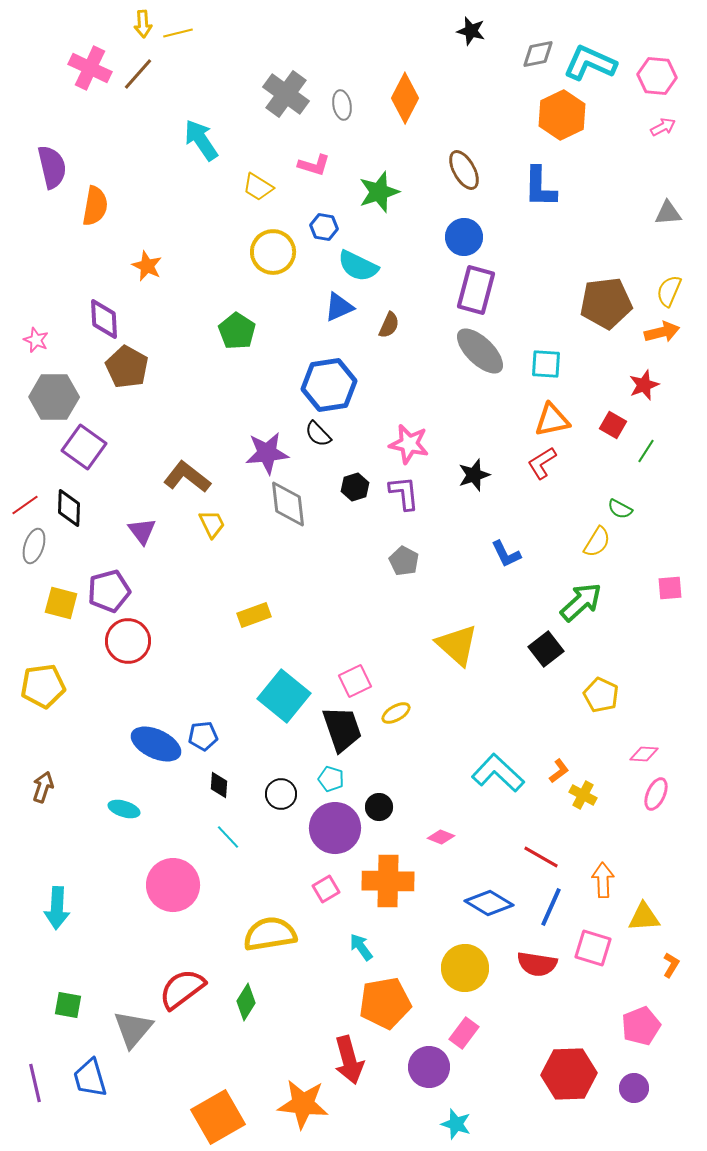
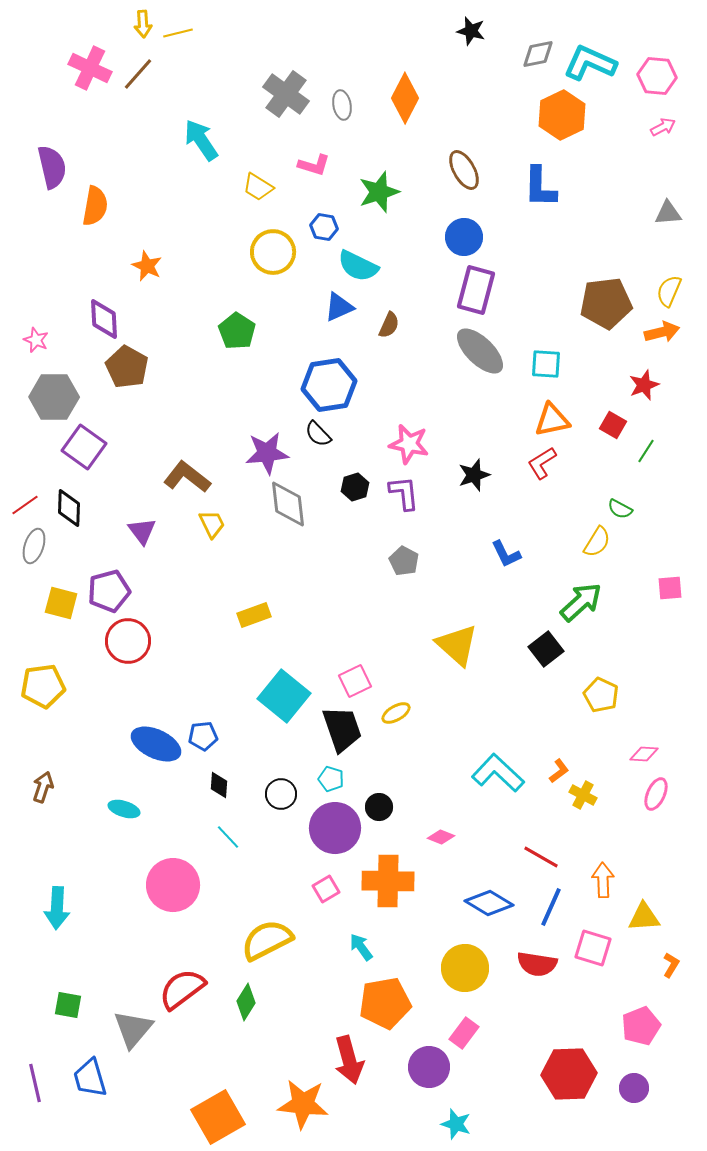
yellow semicircle at (270, 934): moved 3 px left, 6 px down; rotated 18 degrees counterclockwise
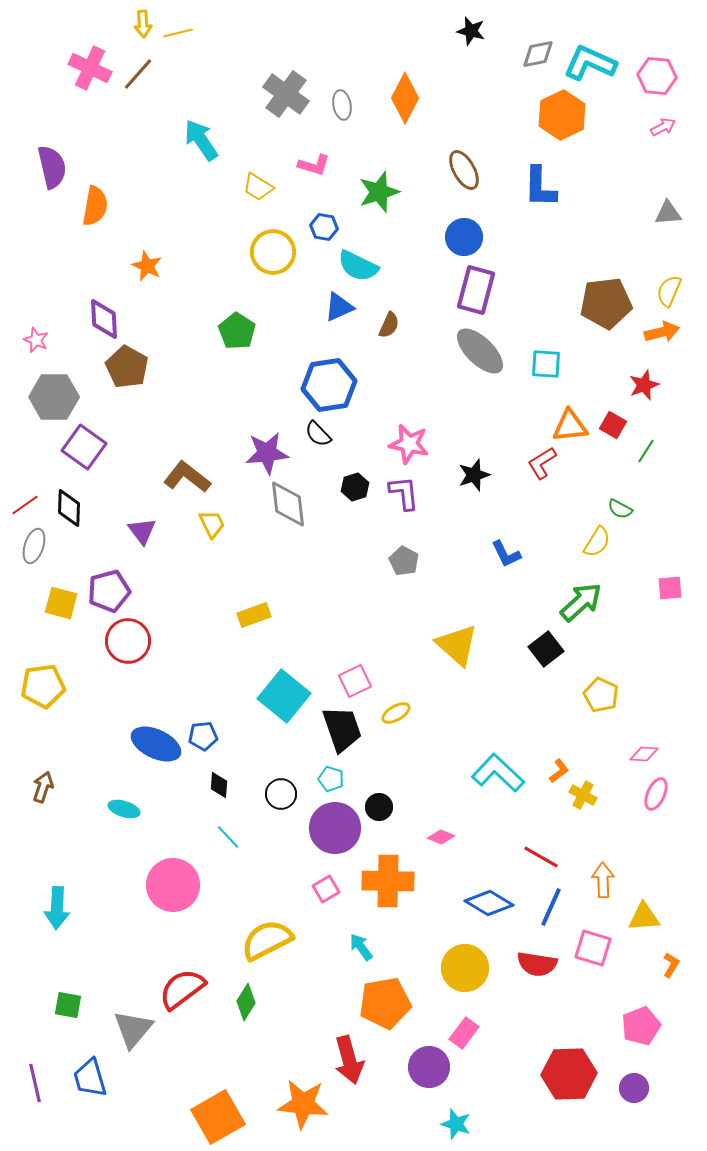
orange triangle at (552, 420): moved 18 px right, 6 px down; rotated 6 degrees clockwise
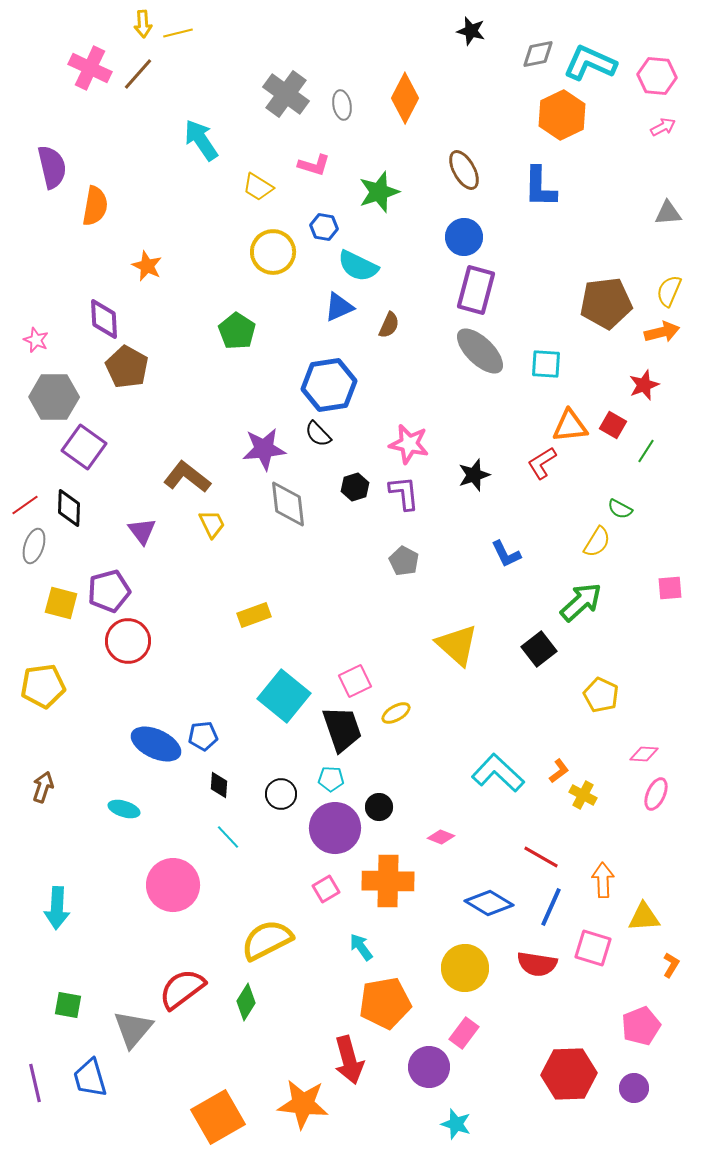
purple star at (267, 453): moved 3 px left, 4 px up
black square at (546, 649): moved 7 px left
cyan pentagon at (331, 779): rotated 15 degrees counterclockwise
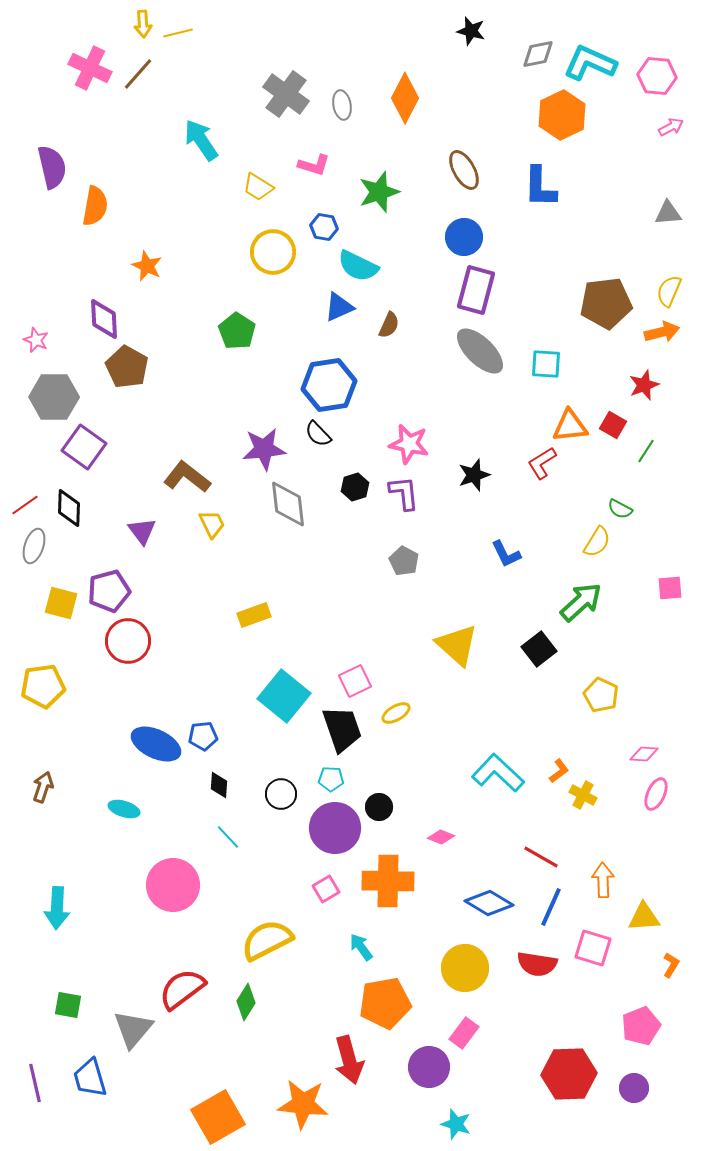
pink arrow at (663, 127): moved 8 px right
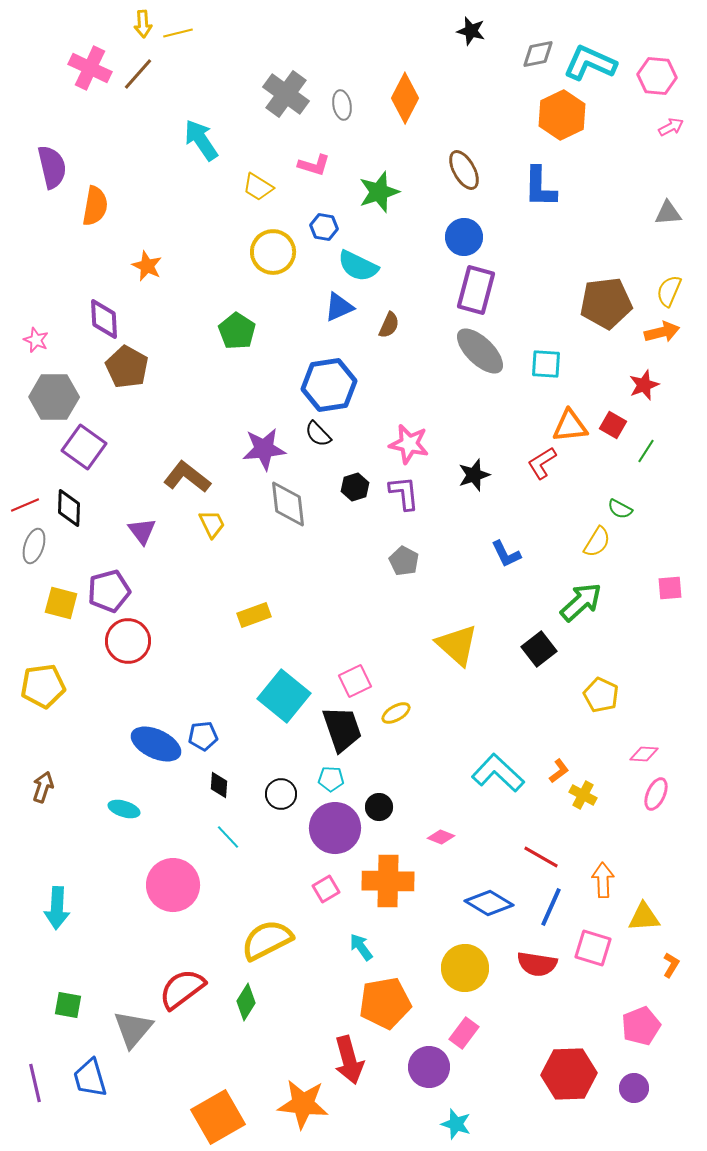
red line at (25, 505): rotated 12 degrees clockwise
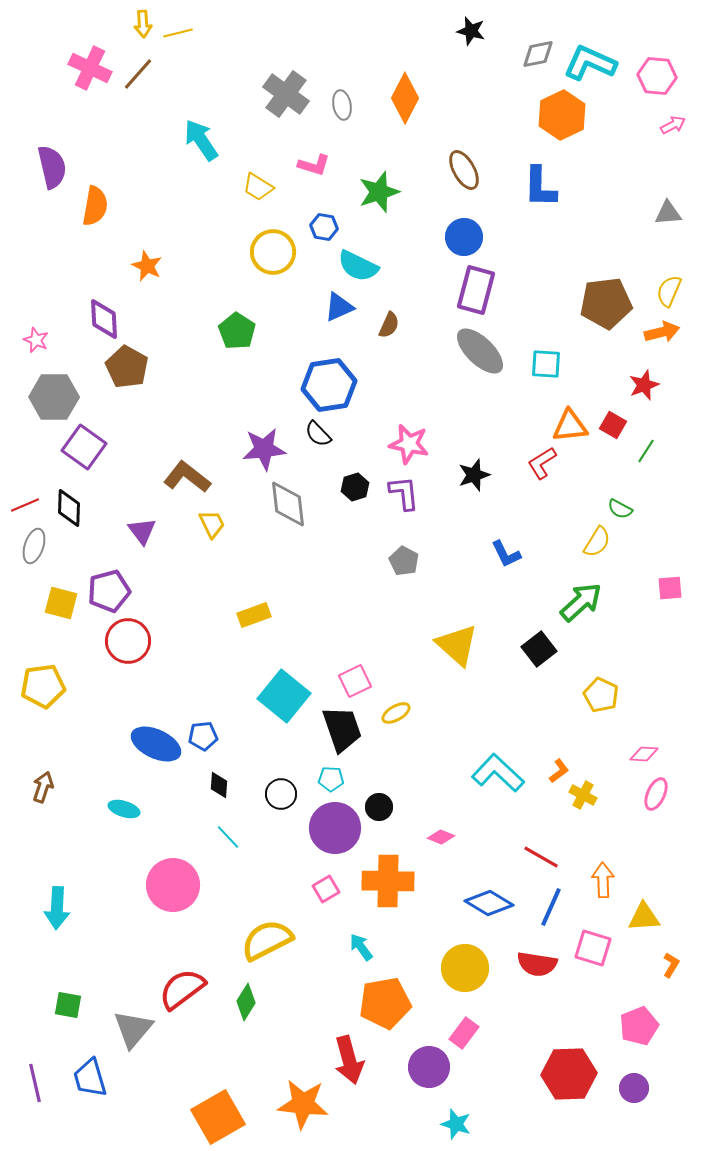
pink arrow at (671, 127): moved 2 px right, 2 px up
pink pentagon at (641, 1026): moved 2 px left
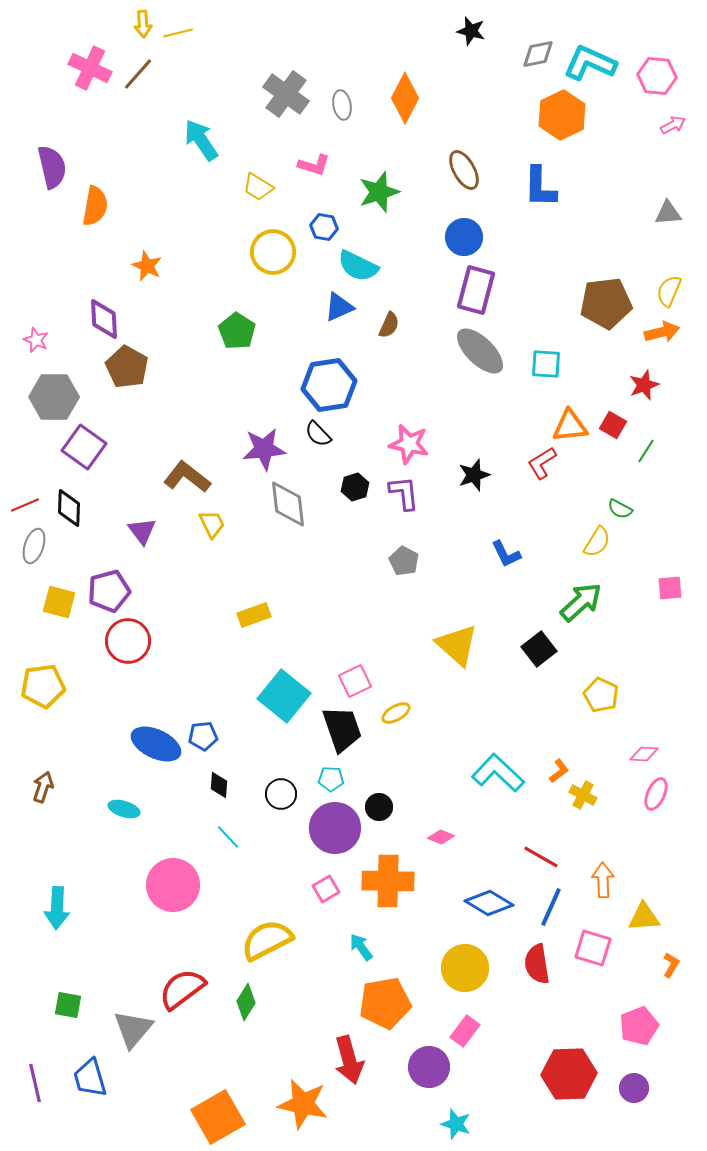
yellow square at (61, 603): moved 2 px left, 1 px up
red semicircle at (537, 964): rotated 72 degrees clockwise
pink rectangle at (464, 1033): moved 1 px right, 2 px up
orange star at (303, 1104): rotated 6 degrees clockwise
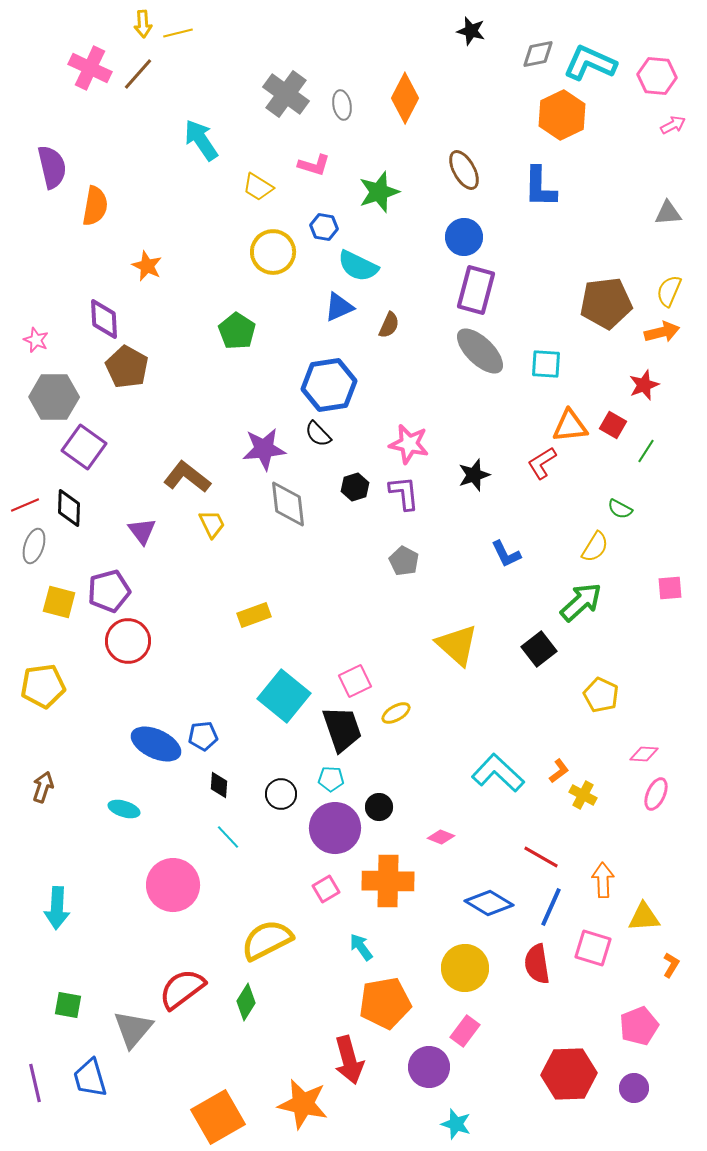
yellow semicircle at (597, 542): moved 2 px left, 5 px down
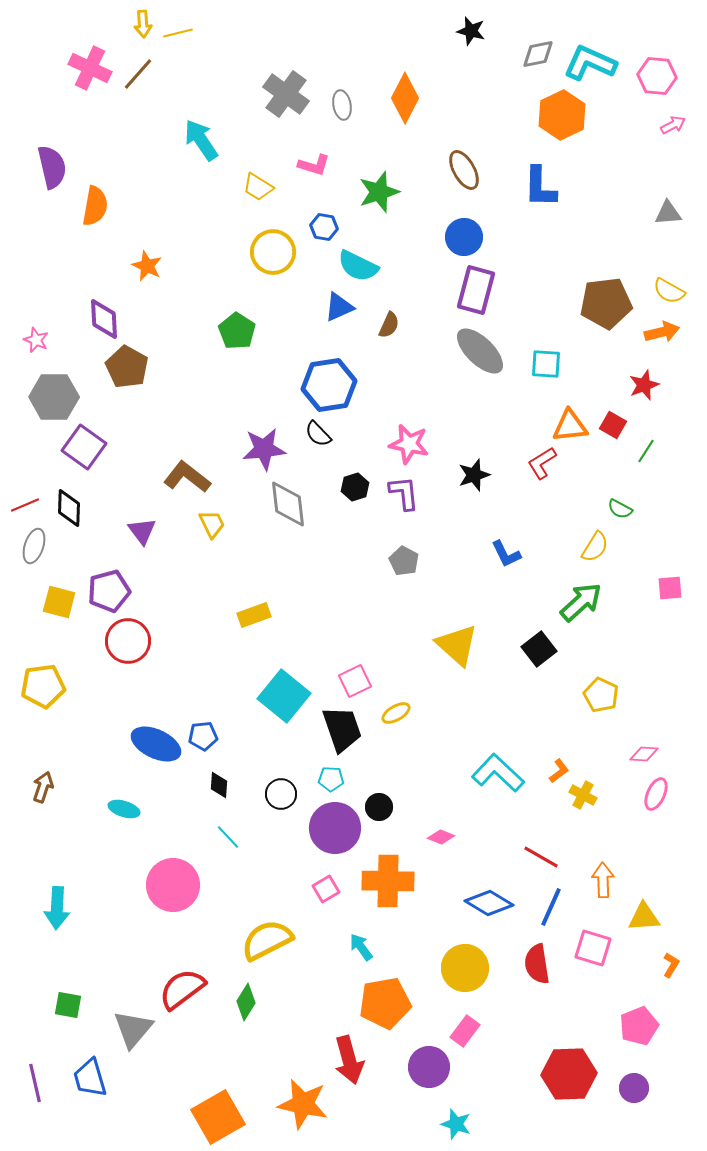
yellow semicircle at (669, 291): rotated 84 degrees counterclockwise
